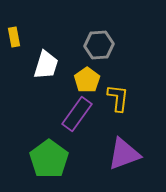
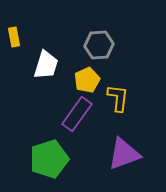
yellow pentagon: rotated 10 degrees clockwise
green pentagon: rotated 18 degrees clockwise
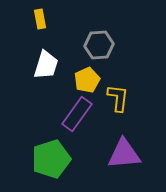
yellow rectangle: moved 26 px right, 18 px up
purple triangle: rotated 15 degrees clockwise
green pentagon: moved 2 px right
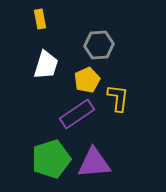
purple rectangle: rotated 20 degrees clockwise
purple triangle: moved 30 px left, 9 px down
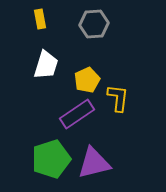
gray hexagon: moved 5 px left, 21 px up
purple triangle: rotated 9 degrees counterclockwise
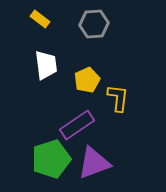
yellow rectangle: rotated 42 degrees counterclockwise
white trapezoid: rotated 24 degrees counterclockwise
purple rectangle: moved 11 px down
purple triangle: rotated 6 degrees counterclockwise
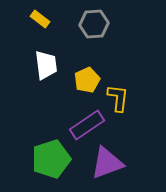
purple rectangle: moved 10 px right
purple triangle: moved 13 px right
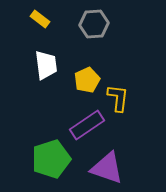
purple triangle: moved 5 px down; rotated 39 degrees clockwise
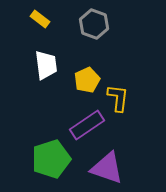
gray hexagon: rotated 24 degrees clockwise
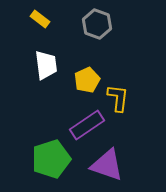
gray hexagon: moved 3 px right
purple triangle: moved 3 px up
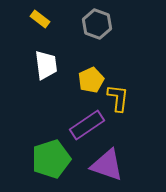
yellow pentagon: moved 4 px right
